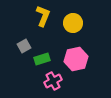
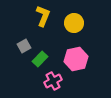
yellow circle: moved 1 px right
green rectangle: moved 2 px left; rotated 28 degrees counterclockwise
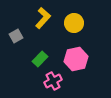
yellow L-shape: moved 2 px down; rotated 20 degrees clockwise
gray square: moved 8 px left, 10 px up
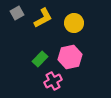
yellow L-shape: rotated 20 degrees clockwise
gray square: moved 1 px right, 23 px up
pink hexagon: moved 6 px left, 2 px up
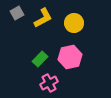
pink cross: moved 4 px left, 2 px down
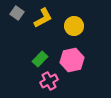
gray square: rotated 24 degrees counterclockwise
yellow circle: moved 3 px down
pink hexagon: moved 2 px right, 3 px down
pink cross: moved 2 px up
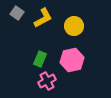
green rectangle: rotated 21 degrees counterclockwise
pink cross: moved 2 px left
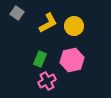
yellow L-shape: moved 5 px right, 5 px down
